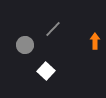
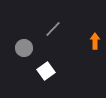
gray circle: moved 1 px left, 3 px down
white square: rotated 12 degrees clockwise
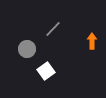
orange arrow: moved 3 px left
gray circle: moved 3 px right, 1 px down
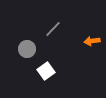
orange arrow: rotated 98 degrees counterclockwise
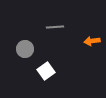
gray line: moved 2 px right, 2 px up; rotated 42 degrees clockwise
gray circle: moved 2 px left
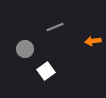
gray line: rotated 18 degrees counterclockwise
orange arrow: moved 1 px right
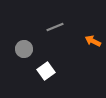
orange arrow: rotated 35 degrees clockwise
gray circle: moved 1 px left
